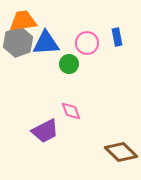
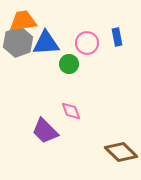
purple trapezoid: rotated 72 degrees clockwise
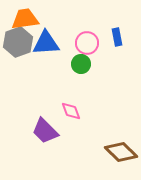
orange trapezoid: moved 2 px right, 2 px up
green circle: moved 12 px right
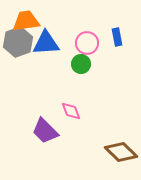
orange trapezoid: moved 1 px right, 2 px down
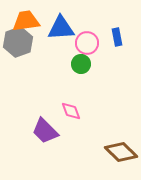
blue triangle: moved 15 px right, 15 px up
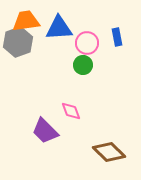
blue triangle: moved 2 px left
green circle: moved 2 px right, 1 px down
brown diamond: moved 12 px left
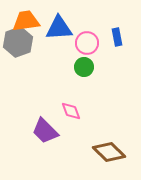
green circle: moved 1 px right, 2 px down
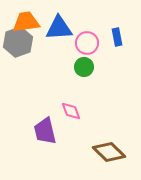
orange trapezoid: moved 1 px down
purple trapezoid: rotated 32 degrees clockwise
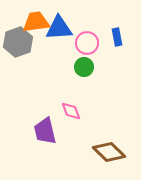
orange trapezoid: moved 10 px right
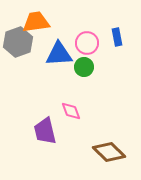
blue triangle: moved 26 px down
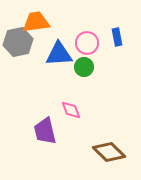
gray hexagon: rotated 8 degrees clockwise
pink diamond: moved 1 px up
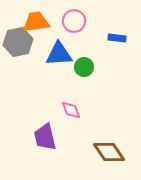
blue rectangle: moved 1 px down; rotated 72 degrees counterclockwise
pink circle: moved 13 px left, 22 px up
purple trapezoid: moved 6 px down
brown diamond: rotated 12 degrees clockwise
